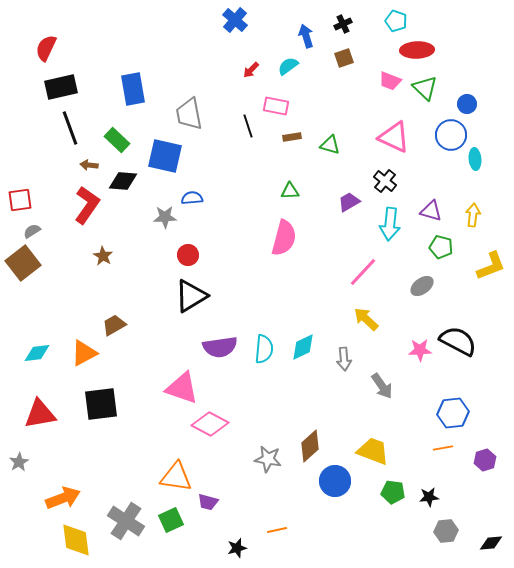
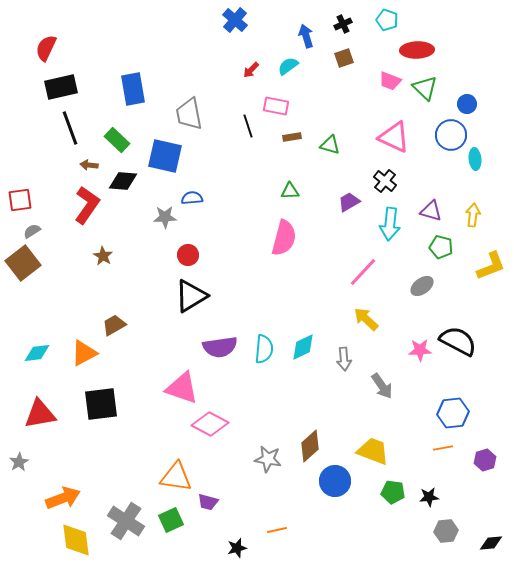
cyan pentagon at (396, 21): moved 9 px left, 1 px up
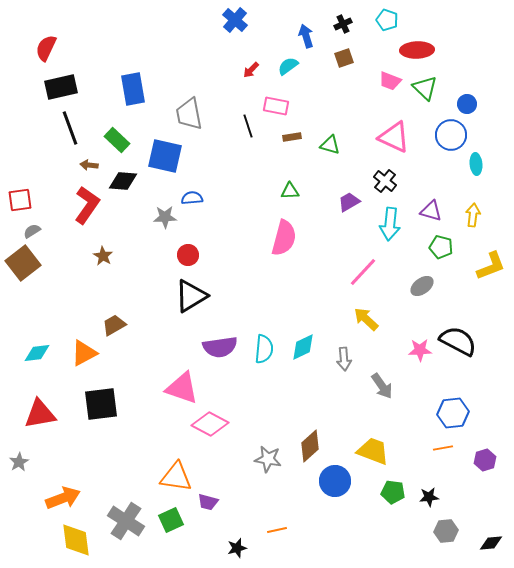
cyan ellipse at (475, 159): moved 1 px right, 5 px down
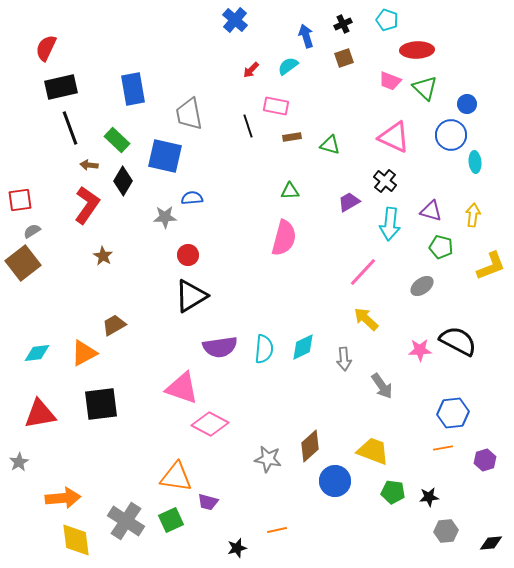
cyan ellipse at (476, 164): moved 1 px left, 2 px up
black diamond at (123, 181): rotated 64 degrees counterclockwise
orange arrow at (63, 498): rotated 16 degrees clockwise
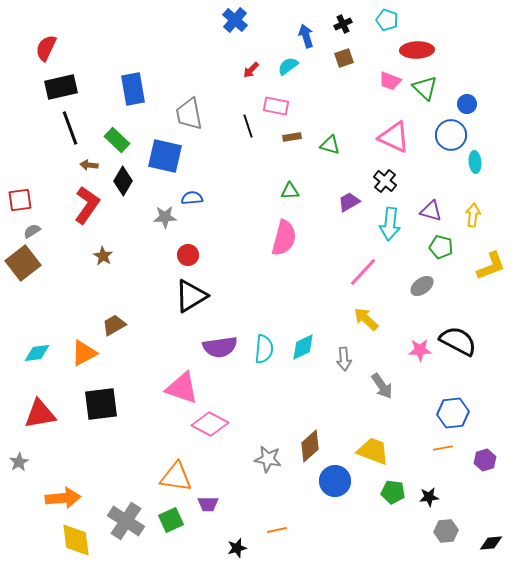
purple trapezoid at (208, 502): moved 2 px down; rotated 15 degrees counterclockwise
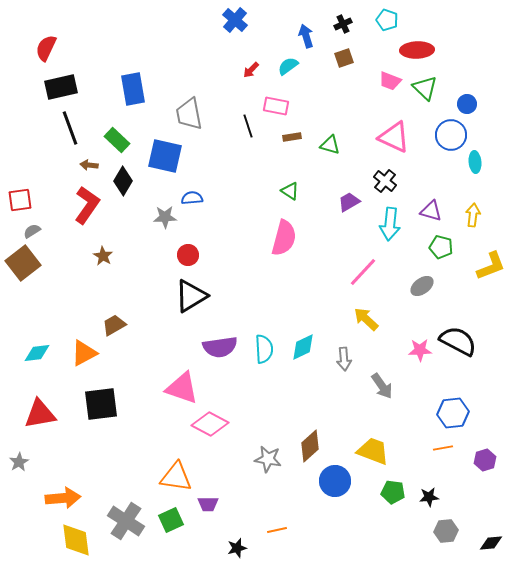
green triangle at (290, 191): rotated 36 degrees clockwise
cyan semicircle at (264, 349): rotated 8 degrees counterclockwise
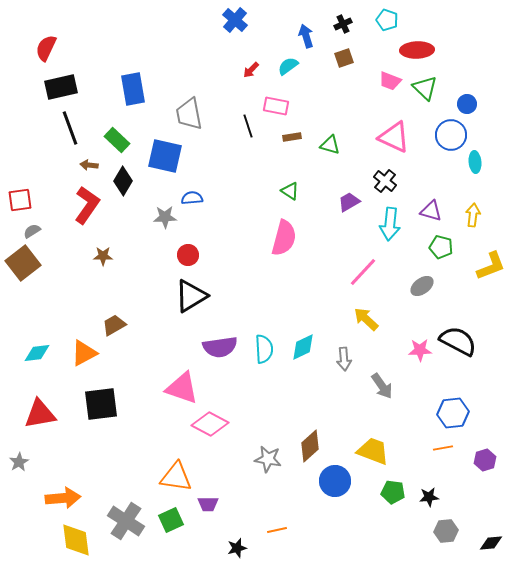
brown star at (103, 256): rotated 30 degrees counterclockwise
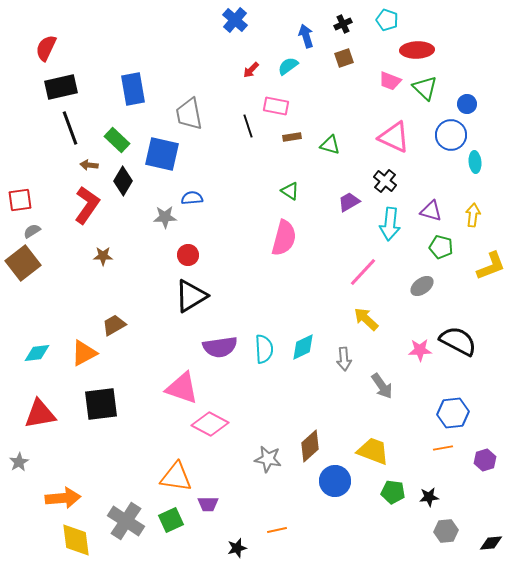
blue square at (165, 156): moved 3 px left, 2 px up
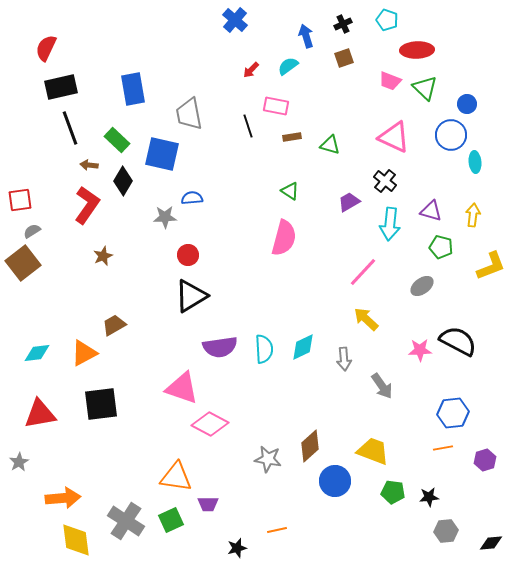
brown star at (103, 256): rotated 24 degrees counterclockwise
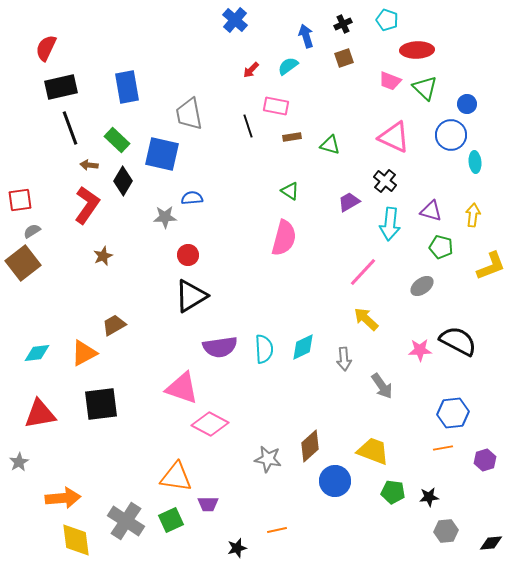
blue rectangle at (133, 89): moved 6 px left, 2 px up
